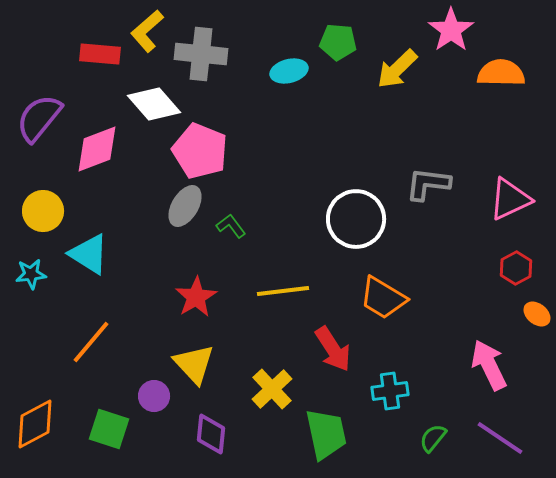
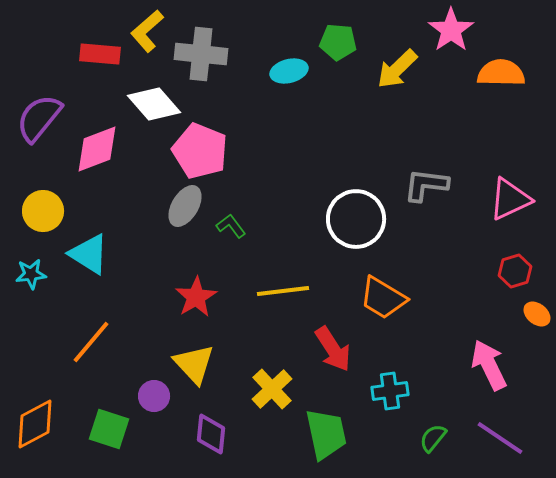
gray L-shape: moved 2 px left, 1 px down
red hexagon: moved 1 px left, 3 px down; rotated 12 degrees clockwise
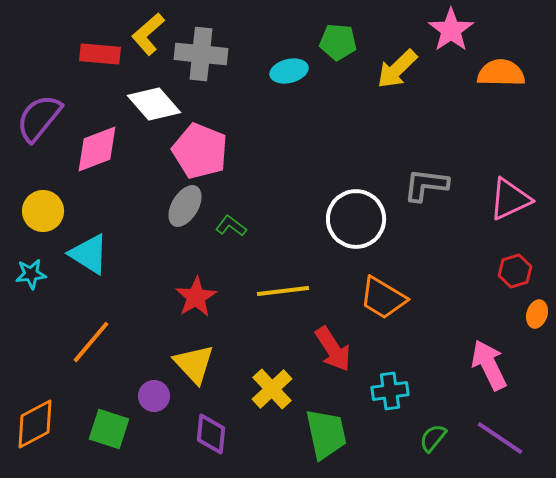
yellow L-shape: moved 1 px right, 3 px down
green L-shape: rotated 16 degrees counterclockwise
orange ellipse: rotated 68 degrees clockwise
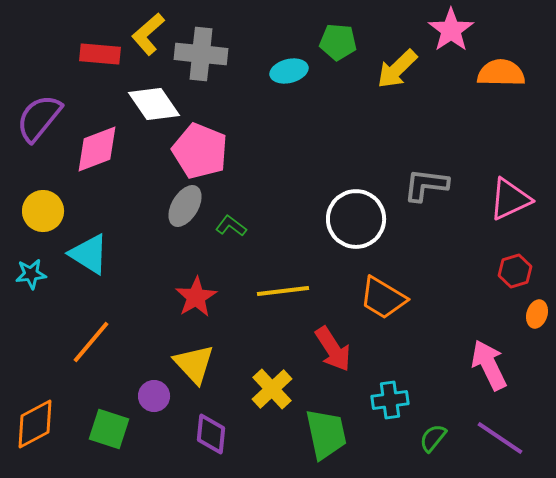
white diamond: rotated 6 degrees clockwise
cyan cross: moved 9 px down
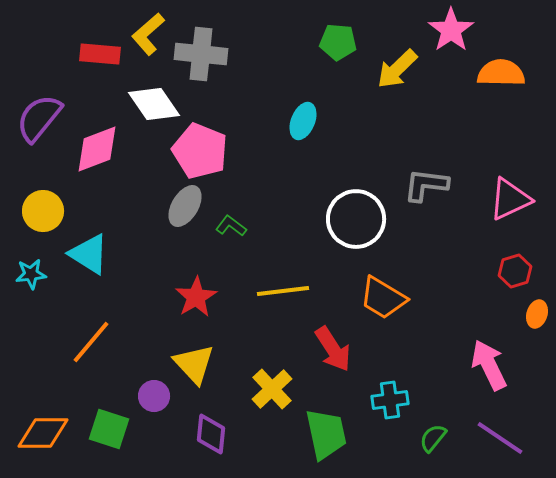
cyan ellipse: moved 14 px right, 50 px down; rotated 54 degrees counterclockwise
orange diamond: moved 8 px right, 9 px down; rotated 28 degrees clockwise
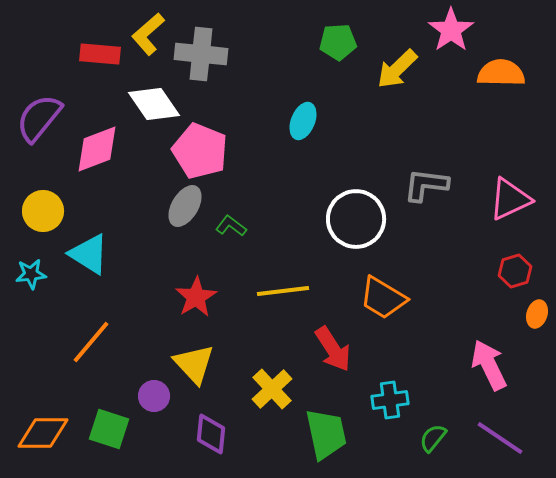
green pentagon: rotated 9 degrees counterclockwise
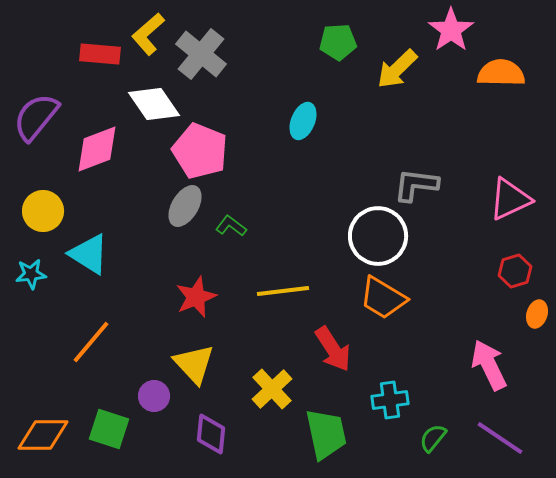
gray cross: rotated 33 degrees clockwise
purple semicircle: moved 3 px left, 1 px up
gray L-shape: moved 10 px left
white circle: moved 22 px right, 17 px down
red star: rotated 9 degrees clockwise
orange diamond: moved 2 px down
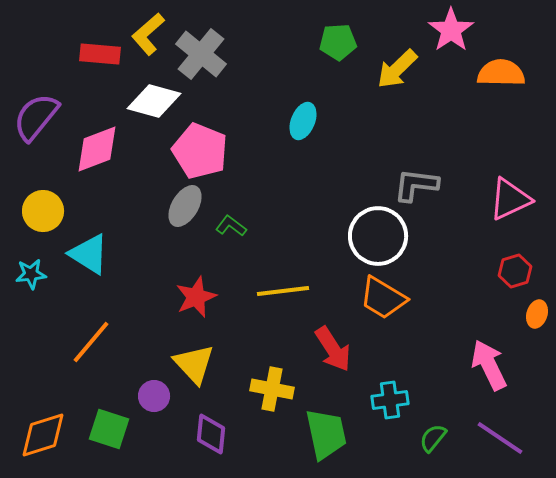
white diamond: moved 3 px up; rotated 40 degrees counterclockwise
yellow cross: rotated 36 degrees counterclockwise
orange diamond: rotated 18 degrees counterclockwise
